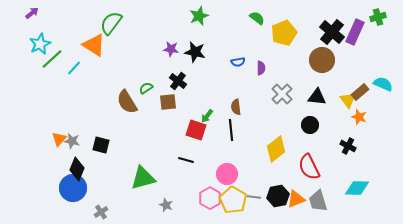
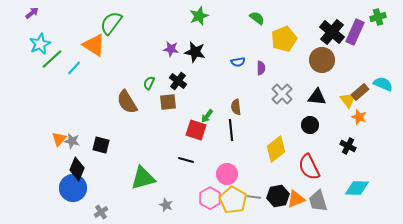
yellow pentagon at (284, 33): moved 6 px down
green semicircle at (146, 88): moved 3 px right, 5 px up; rotated 32 degrees counterclockwise
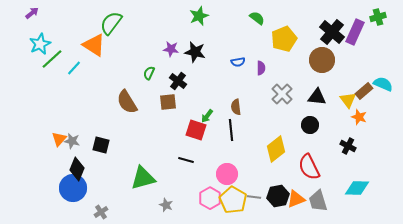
green semicircle at (149, 83): moved 10 px up
brown rectangle at (360, 92): moved 4 px right, 1 px up
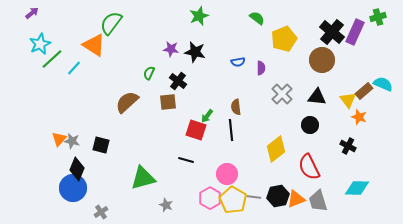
brown semicircle at (127, 102): rotated 80 degrees clockwise
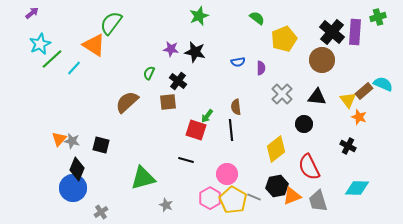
purple rectangle at (355, 32): rotated 20 degrees counterclockwise
black circle at (310, 125): moved 6 px left, 1 px up
black hexagon at (278, 196): moved 1 px left, 10 px up
gray line at (254, 197): rotated 16 degrees clockwise
orange triangle at (296, 199): moved 4 px left, 3 px up
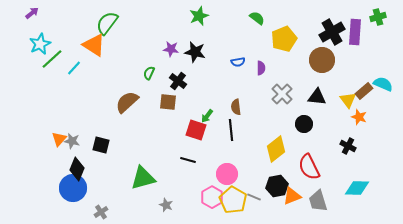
green semicircle at (111, 23): moved 4 px left
black cross at (332, 32): rotated 20 degrees clockwise
brown square at (168, 102): rotated 12 degrees clockwise
black line at (186, 160): moved 2 px right
pink hexagon at (210, 198): moved 2 px right, 1 px up
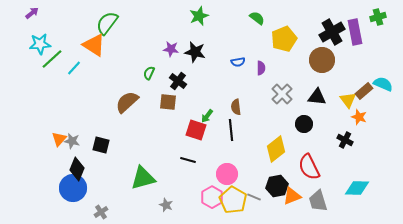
purple rectangle at (355, 32): rotated 15 degrees counterclockwise
cyan star at (40, 44): rotated 20 degrees clockwise
black cross at (348, 146): moved 3 px left, 6 px up
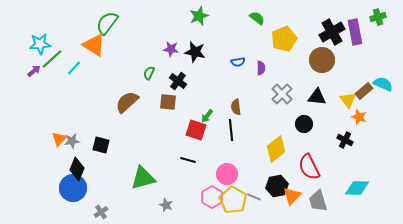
purple arrow at (32, 13): moved 2 px right, 58 px down
gray star at (72, 141): rotated 21 degrees counterclockwise
orange triangle at (292, 196): rotated 24 degrees counterclockwise
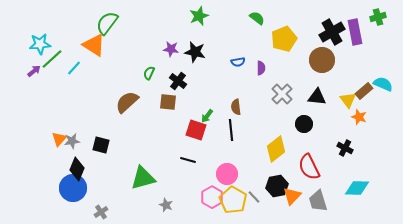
black cross at (345, 140): moved 8 px down
gray line at (254, 197): rotated 24 degrees clockwise
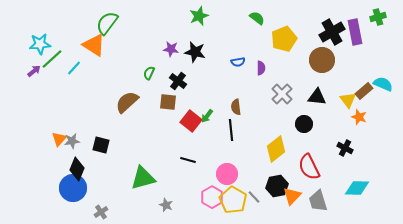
red square at (196, 130): moved 5 px left, 9 px up; rotated 20 degrees clockwise
